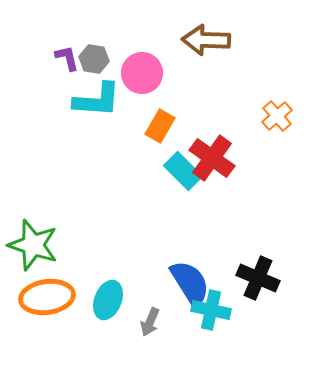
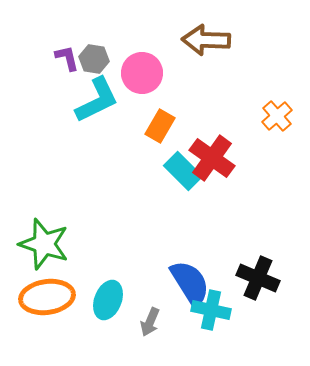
cyan L-shape: rotated 30 degrees counterclockwise
green star: moved 11 px right, 1 px up
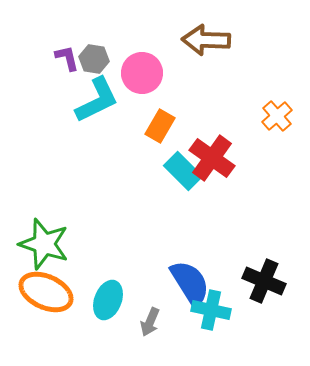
black cross: moved 6 px right, 3 px down
orange ellipse: moved 1 px left, 5 px up; rotated 32 degrees clockwise
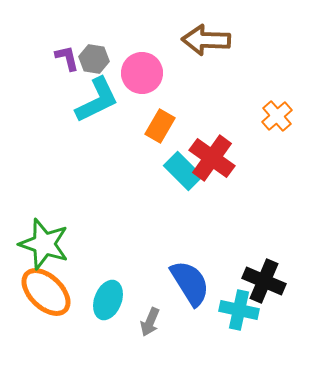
orange ellipse: rotated 20 degrees clockwise
cyan cross: moved 28 px right
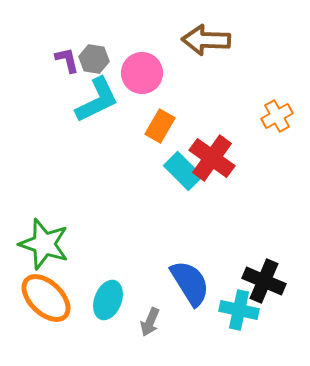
purple L-shape: moved 2 px down
orange cross: rotated 12 degrees clockwise
orange ellipse: moved 6 px down
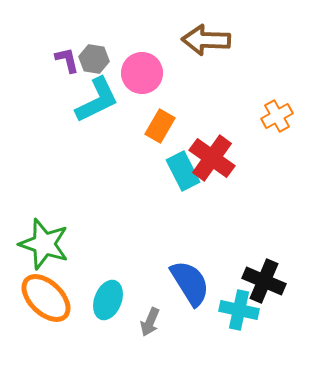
cyan rectangle: rotated 18 degrees clockwise
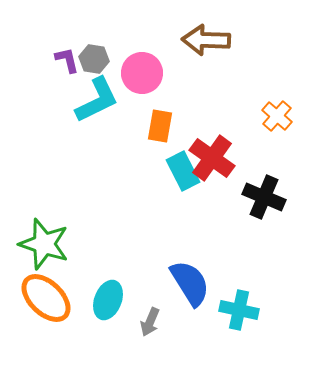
orange cross: rotated 20 degrees counterclockwise
orange rectangle: rotated 20 degrees counterclockwise
black cross: moved 84 px up
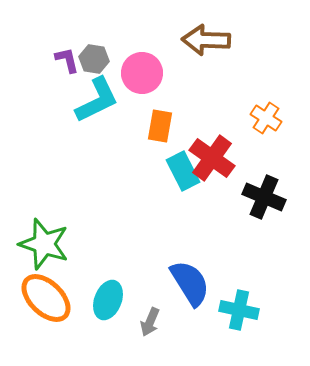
orange cross: moved 11 px left, 2 px down; rotated 8 degrees counterclockwise
